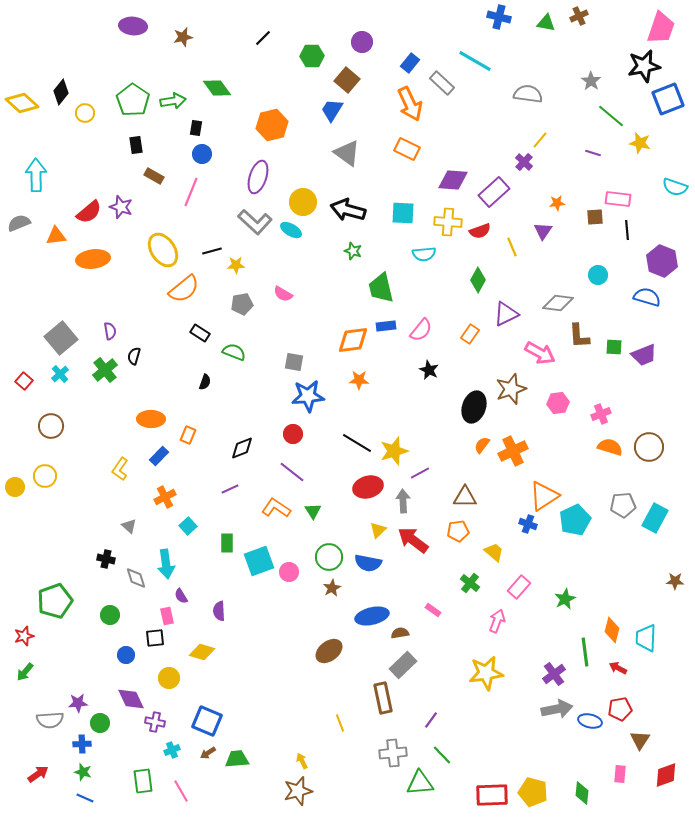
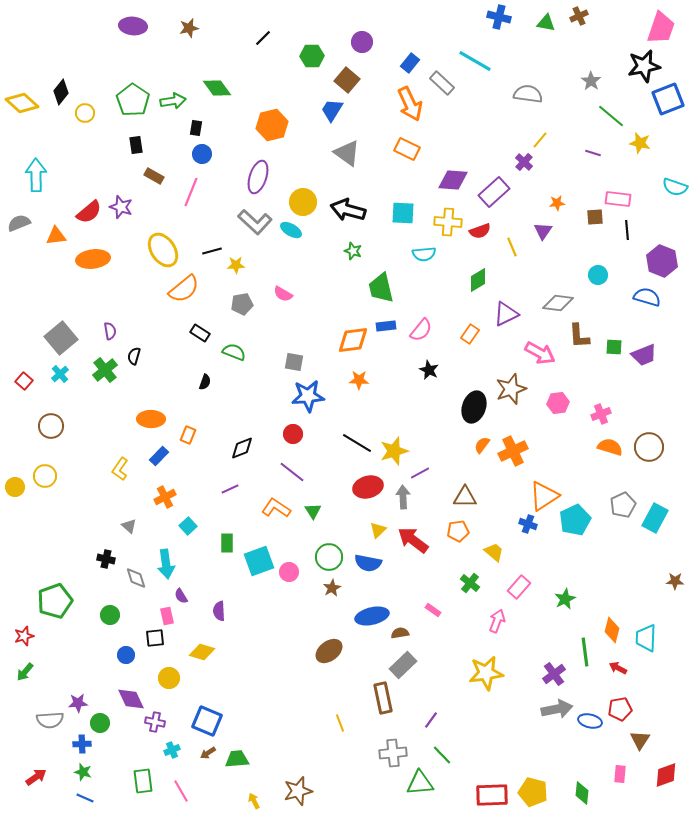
brown star at (183, 37): moved 6 px right, 9 px up
green diamond at (478, 280): rotated 30 degrees clockwise
gray arrow at (403, 501): moved 4 px up
gray pentagon at (623, 505): rotated 20 degrees counterclockwise
yellow arrow at (302, 761): moved 48 px left, 40 px down
red arrow at (38, 774): moved 2 px left, 3 px down
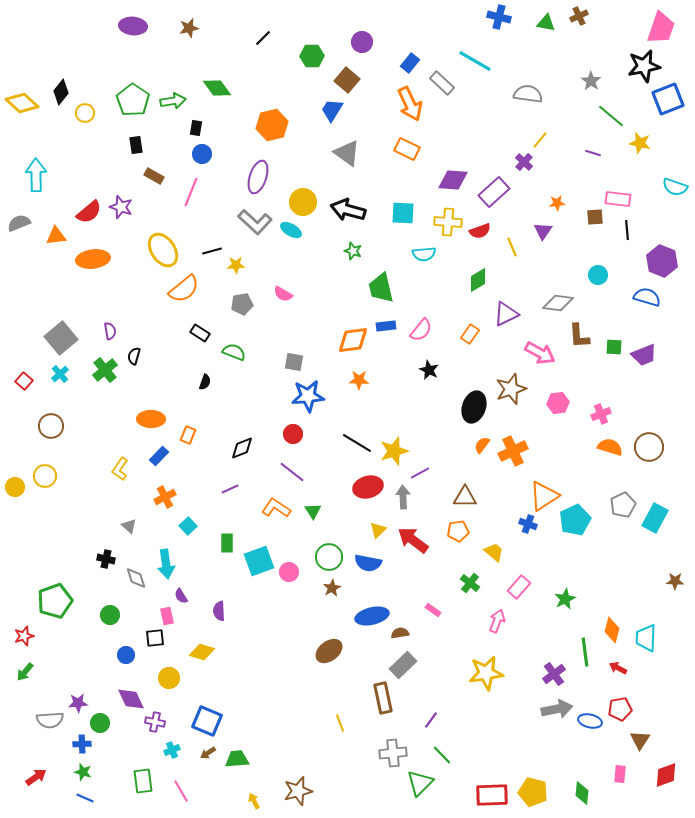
green triangle at (420, 783): rotated 40 degrees counterclockwise
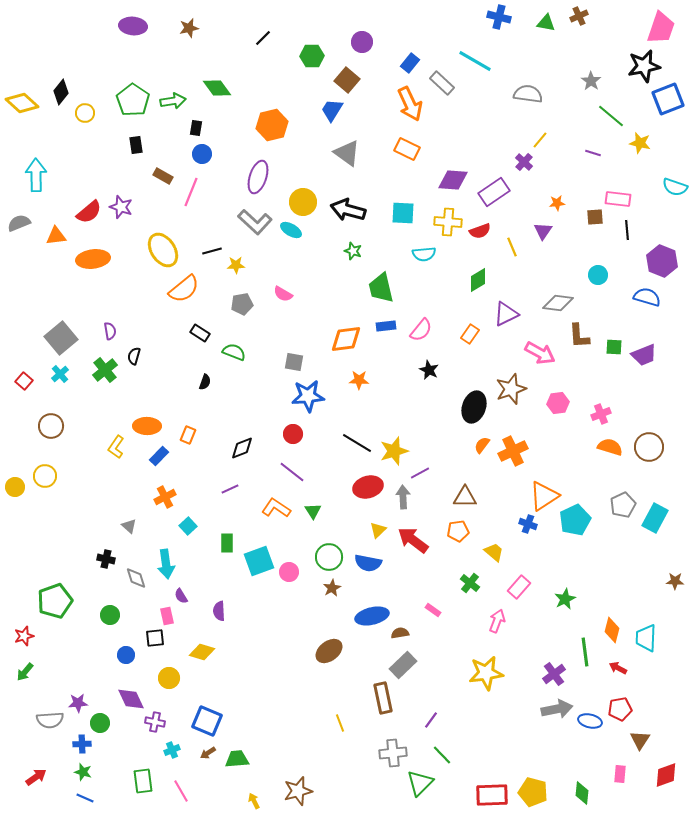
brown rectangle at (154, 176): moved 9 px right
purple rectangle at (494, 192): rotated 8 degrees clockwise
orange diamond at (353, 340): moved 7 px left, 1 px up
orange ellipse at (151, 419): moved 4 px left, 7 px down
yellow L-shape at (120, 469): moved 4 px left, 22 px up
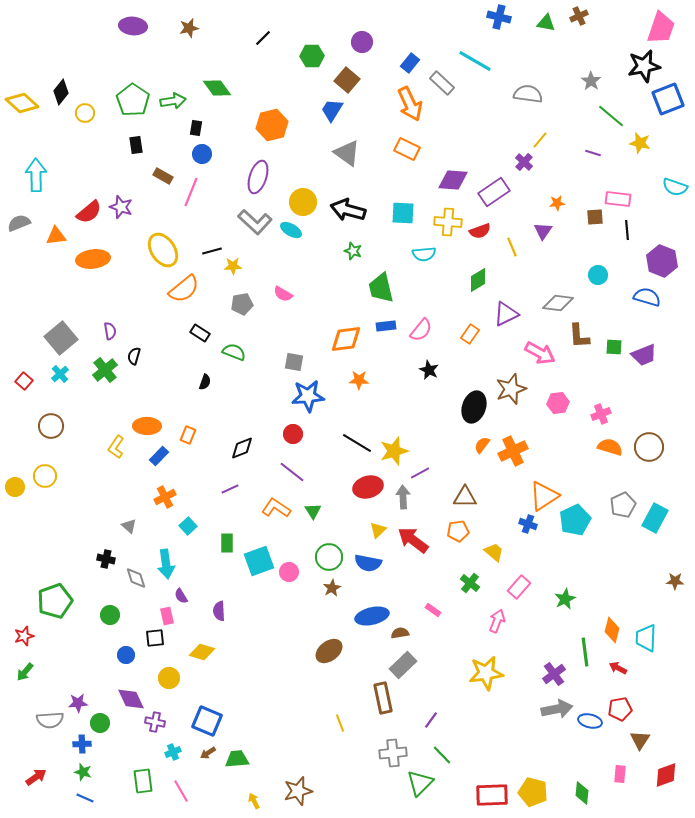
yellow star at (236, 265): moved 3 px left, 1 px down
cyan cross at (172, 750): moved 1 px right, 2 px down
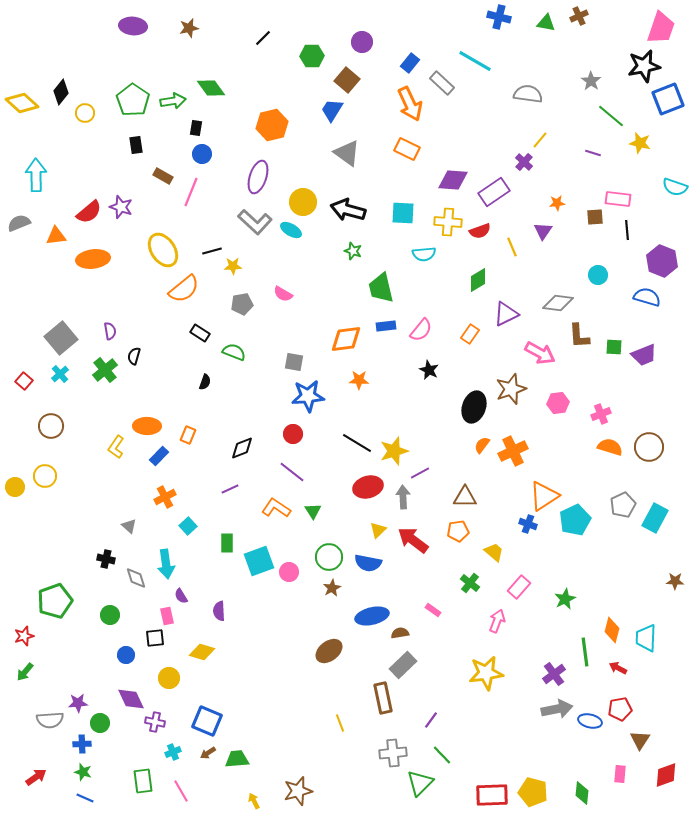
green diamond at (217, 88): moved 6 px left
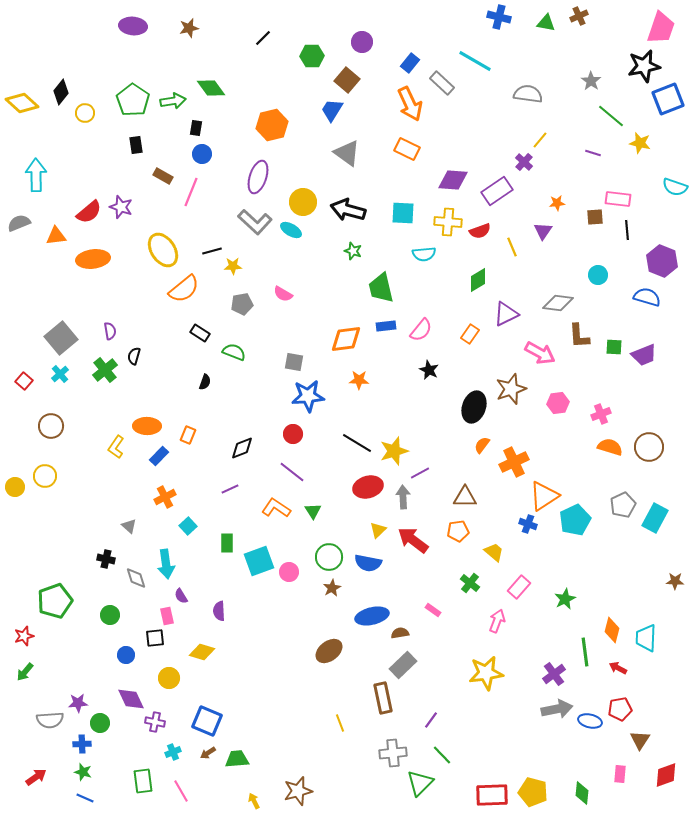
purple rectangle at (494, 192): moved 3 px right, 1 px up
orange cross at (513, 451): moved 1 px right, 11 px down
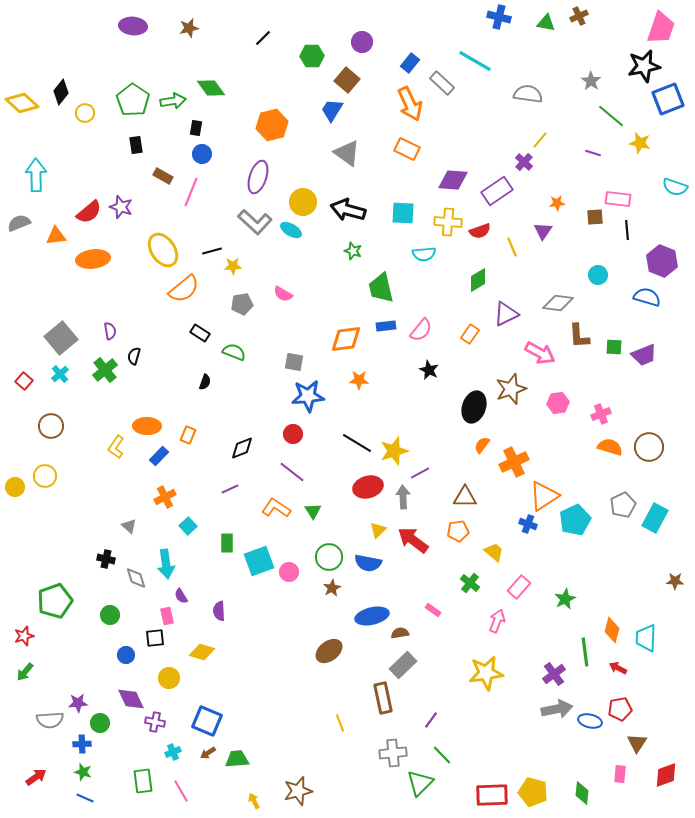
brown triangle at (640, 740): moved 3 px left, 3 px down
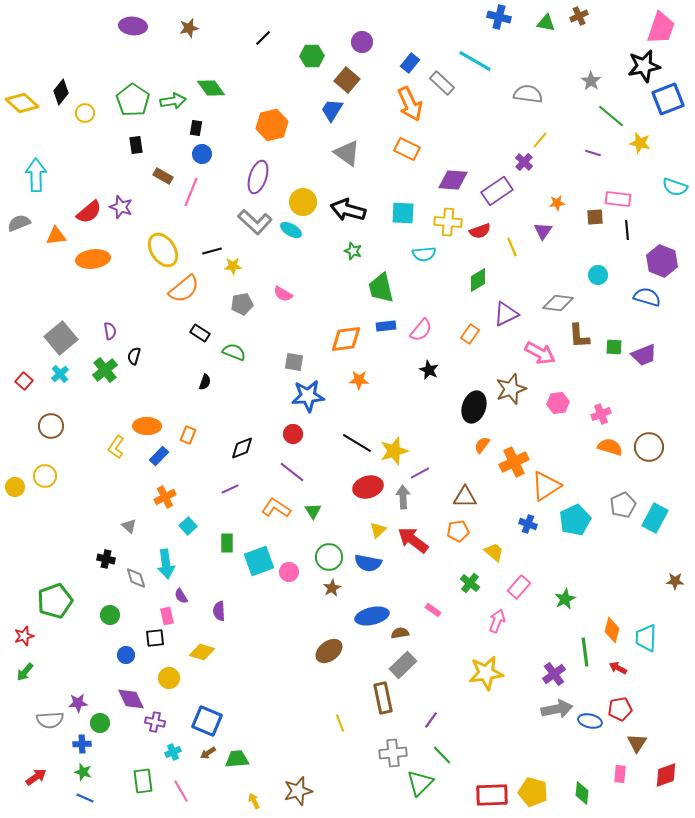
orange triangle at (544, 496): moved 2 px right, 10 px up
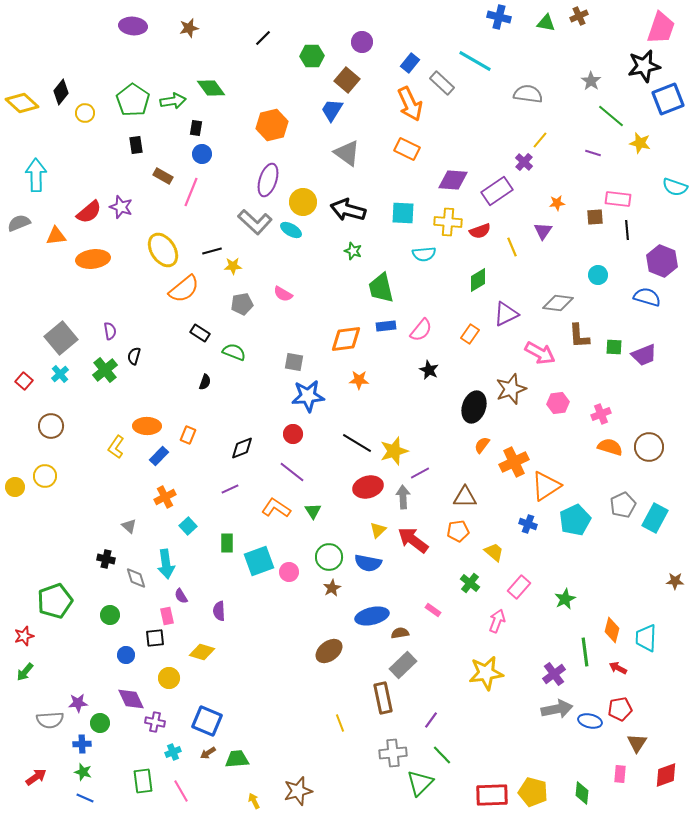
purple ellipse at (258, 177): moved 10 px right, 3 px down
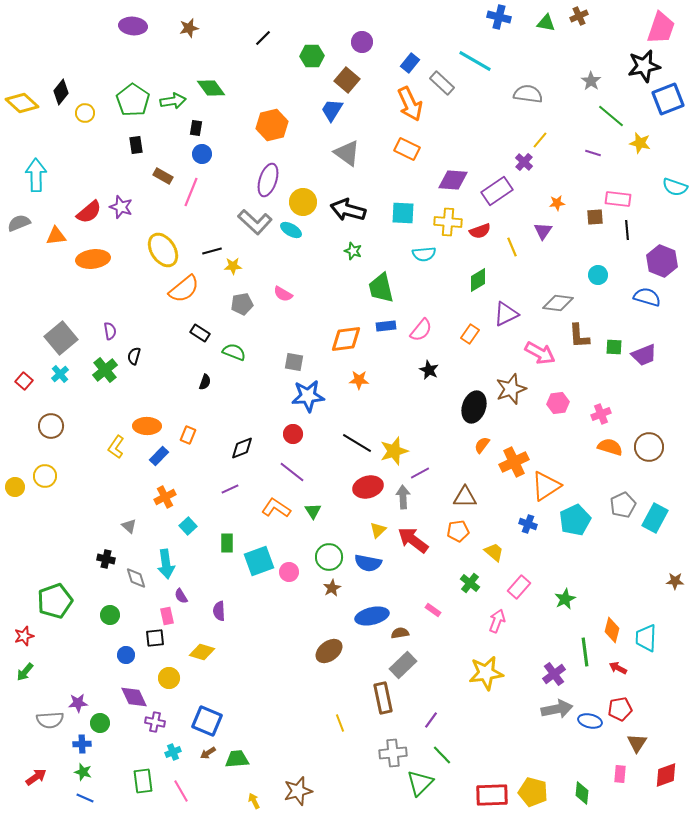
purple diamond at (131, 699): moved 3 px right, 2 px up
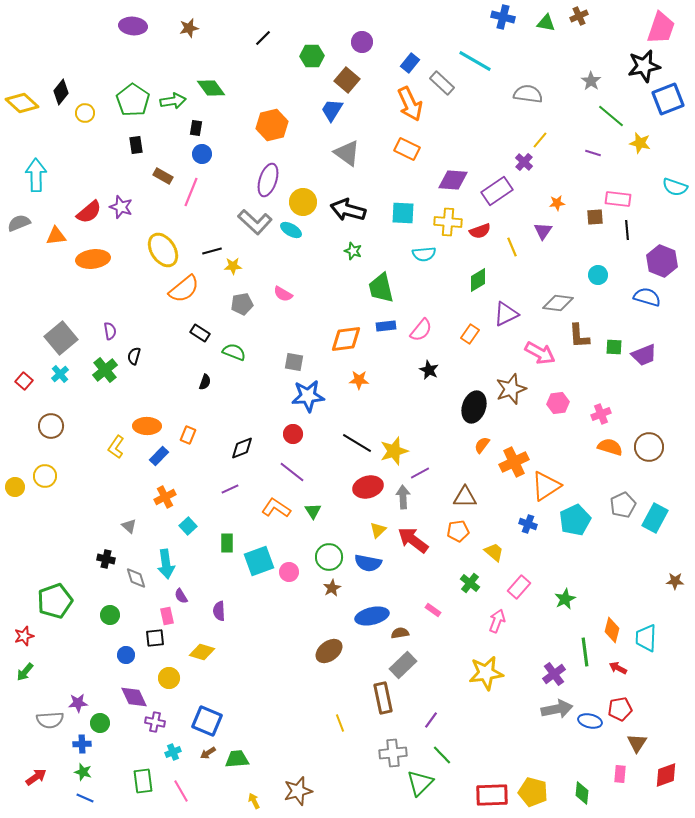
blue cross at (499, 17): moved 4 px right
